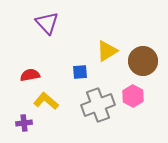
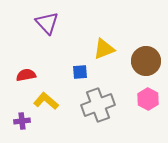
yellow triangle: moved 3 px left, 2 px up; rotated 10 degrees clockwise
brown circle: moved 3 px right
red semicircle: moved 4 px left
pink hexagon: moved 15 px right, 3 px down
purple cross: moved 2 px left, 2 px up
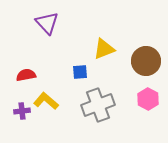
purple cross: moved 10 px up
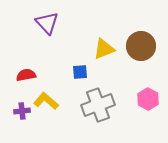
brown circle: moved 5 px left, 15 px up
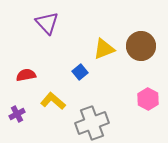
blue square: rotated 35 degrees counterclockwise
yellow L-shape: moved 7 px right
gray cross: moved 6 px left, 18 px down
purple cross: moved 5 px left, 3 px down; rotated 21 degrees counterclockwise
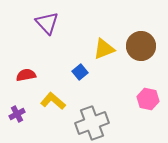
pink hexagon: rotated 15 degrees counterclockwise
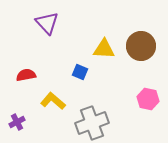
yellow triangle: rotated 25 degrees clockwise
blue square: rotated 28 degrees counterclockwise
purple cross: moved 8 px down
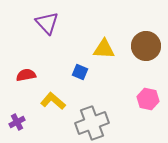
brown circle: moved 5 px right
